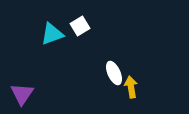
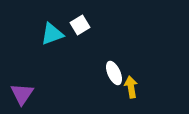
white square: moved 1 px up
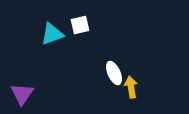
white square: rotated 18 degrees clockwise
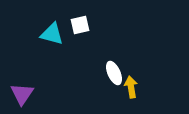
cyan triangle: rotated 35 degrees clockwise
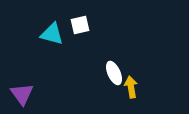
purple triangle: rotated 10 degrees counterclockwise
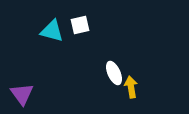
cyan triangle: moved 3 px up
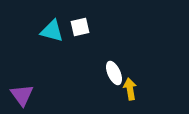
white square: moved 2 px down
yellow arrow: moved 1 px left, 2 px down
purple triangle: moved 1 px down
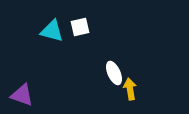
purple triangle: rotated 35 degrees counterclockwise
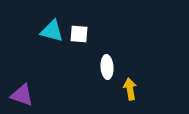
white square: moved 1 px left, 7 px down; rotated 18 degrees clockwise
white ellipse: moved 7 px left, 6 px up; rotated 20 degrees clockwise
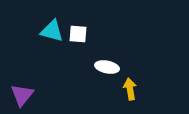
white square: moved 1 px left
white ellipse: rotated 75 degrees counterclockwise
purple triangle: rotated 50 degrees clockwise
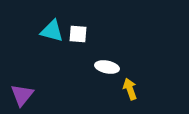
yellow arrow: rotated 10 degrees counterclockwise
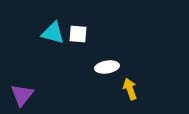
cyan triangle: moved 1 px right, 2 px down
white ellipse: rotated 20 degrees counterclockwise
